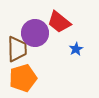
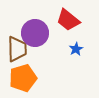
red trapezoid: moved 9 px right, 2 px up
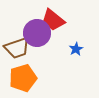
red trapezoid: moved 15 px left
purple circle: moved 2 px right
brown trapezoid: moved 1 px up; rotated 72 degrees clockwise
